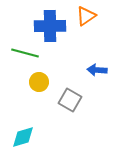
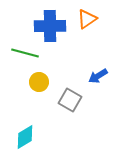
orange triangle: moved 1 px right, 3 px down
blue arrow: moved 1 px right, 6 px down; rotated 36 degrees counterclockwise
cyan diamond: moved 2 px right; rotated 15 degrees counterclockwise
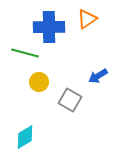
blue cross: moved 1 px left, 1 px down
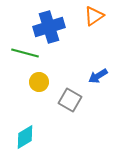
orange triangle: moved 7 px right, 3 px up
blue cross: rotated 16 degrees counterclockwise
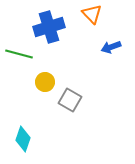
orange triangle: moved 2 px left, 2 px up; rotated 40 degrees counterclockwise
green line: moved 6 px left, 1 px down
blue arrow: moved 13 px right, 29 px up; rotated 12 degrees clockwise
yellow circle: moved 6 px right
cyan diamond: moved 2 px left, 2 px down; rotated 40 degrees counterclockwise
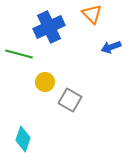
blue cross: rotated 8 degrees counterclockwise
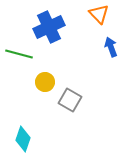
orange triangle: moved 7 px right
blue arrow: rotated 90 degrees clockwise
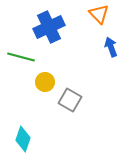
green line: moved 2 px right, 3 px down
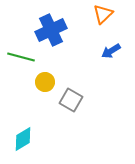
orange triangle: moved 4 px right; rotated 30 degrees clockwise
blue cross: moved 2 px right, 3 px down
blue arrow: moved 4 px down; rotated 102 degrees counterclockwise
gray square: moved 1 px right
cyan diamond: rotated 40 degrees clockwise
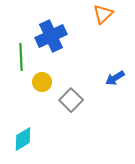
blue cross: moved 6 px down
blue arrow: moved 4 px right, 27 px down
green line: rotated 72 degrees clockwise
yellow circle: moved 3 px left
gray square: rotated 15 degrees clockwise
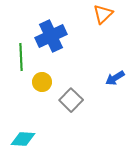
cyan diamond: rotated 35 degrees clockwise
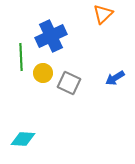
yellow circle: moved 1 px right, 9 px up
gray square: moved 2 px left, 17 px up; rotated 20 degrees counterclockwise
